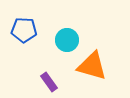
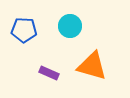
cyan circle: moved 3 px right, 14 px up
purple rectangle: moved 9 px up; rotated 30 degrees counterclockwise
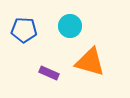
orange triangle: moved 2 px left, 4 px up
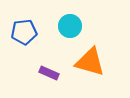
blue pentagon: moved 2 px down; rotated 10 degrees counterclockwise
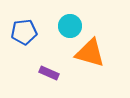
orange triangle: moved 9 px up
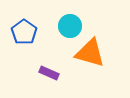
blue pentagon: rotated 30 degrees counterclockwise
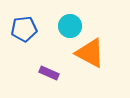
blue pentagon: moved 3 px up; rotated 30 degrees clockwise
orange triangle: rotated 12 degrees clockwise
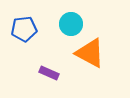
cyan circle: moved 1 px right, 2 px up
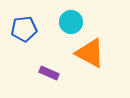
cyan circle: moved 2 px up
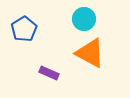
cyan circle: moved 13 px right, 3 px up
blue pentagon: rotated 25 degrees counterclockwise
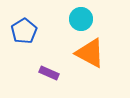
cyan circle: moved 3 px left
blue pentagon: moved 2 px down
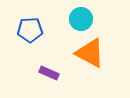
blue pentagon: moved 6 px right, 1 px up; rotated 30 degrees clockwise
